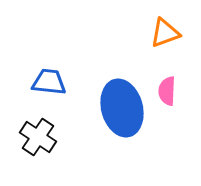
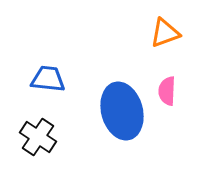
blue trapezoid: moved 1 px left, 3 px up
blue ellipse: moved 3 px down
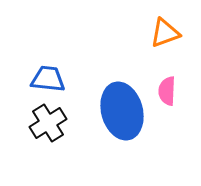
black cross: moved 10 px right, 14 px up; rotated 24 degrees clockwise
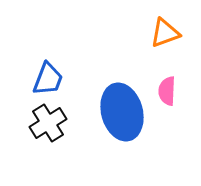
blue trapezoid: rotated 105 degrees clockwise
blue ellipse: moved 1 px down
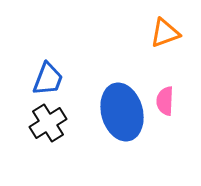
pink semicircle: moved 2 px left, 10 px down
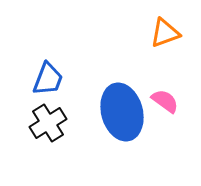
pink semicircle: rotated 124 degrees clockwise
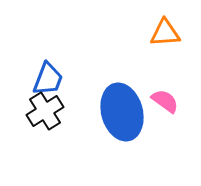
orange triangle: rotated 16 degrees clockwise
black cross: moved 3 px left, 12 px up
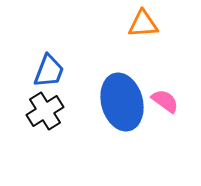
orange triangle: moved 22 px left, 9 px up
blue trapezoid: moved 1 px right, 8 px up
blue ellipse: moved 10 px up
